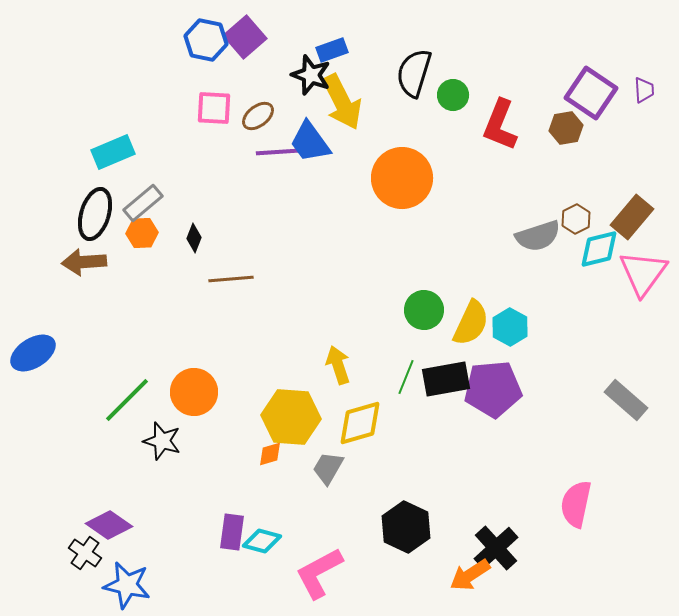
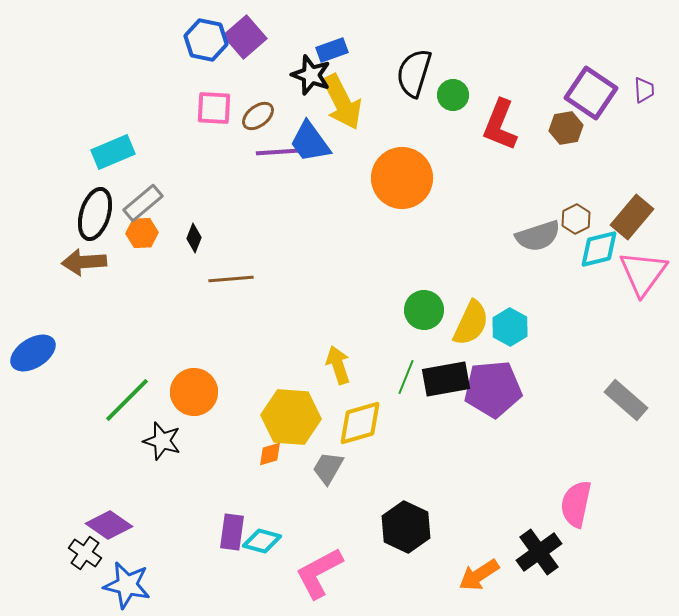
black cross at (496, 548): moved 43 px right, 4 px down; rotated 6 degrees clockwise
orange arrow at (470, 575): moved 9 px right
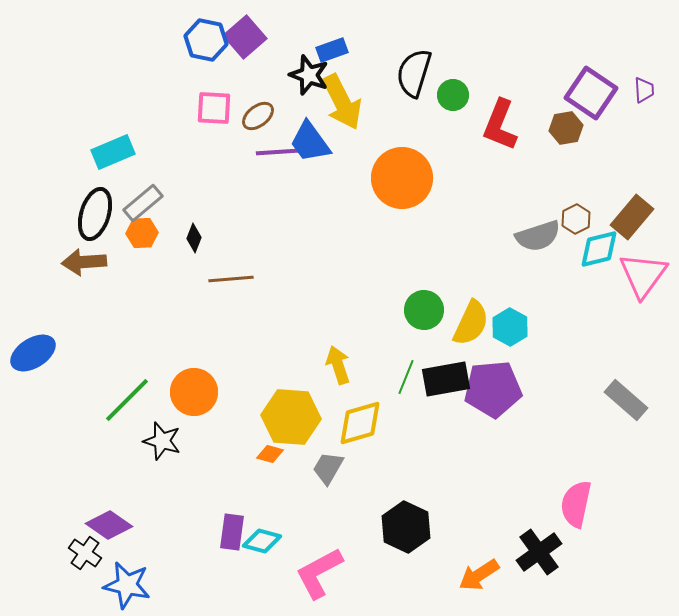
black star at (311, 75): moved 2 px left
pink triangle at (643, 273): moved 2 px down
orange diamond at (270, 454): rotated 32 degrees clockwise
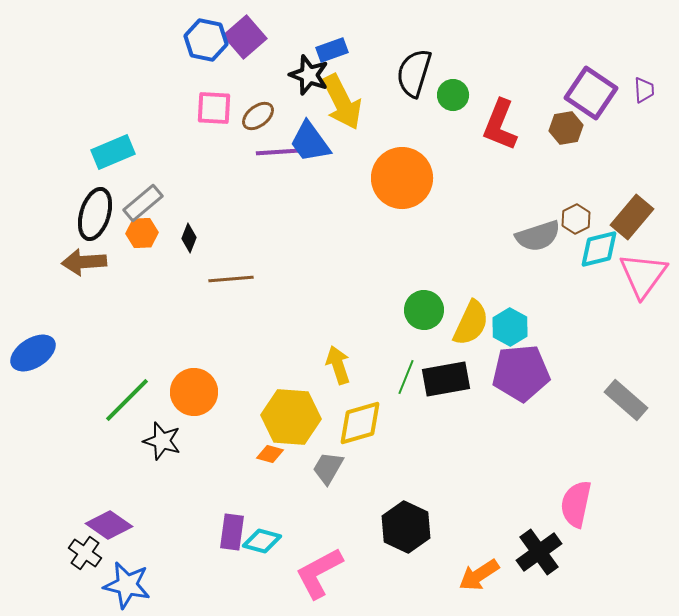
black diamond at (194, 238): moved 5 px left
purple pentagon at (493, 389): moved 28 px right, 16 px up
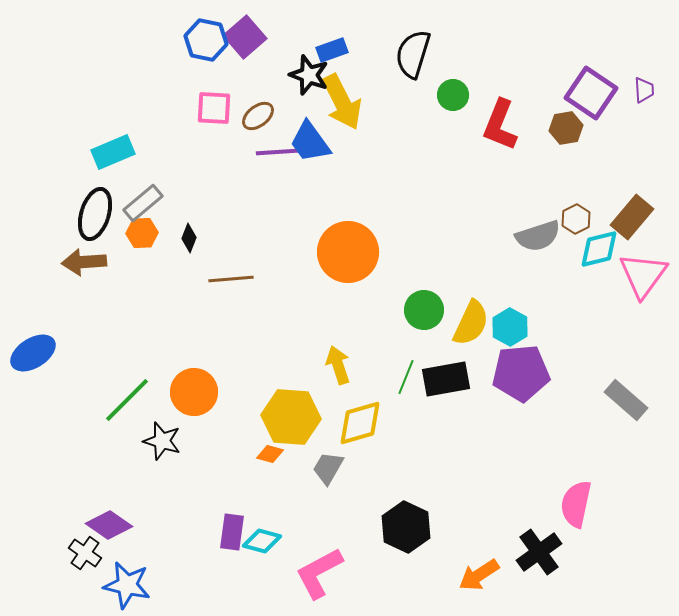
black semicircle at (414, 73): moved 1 px left, 19 px up
orange circle at (402, 178): moved 54 px left, 74 px down
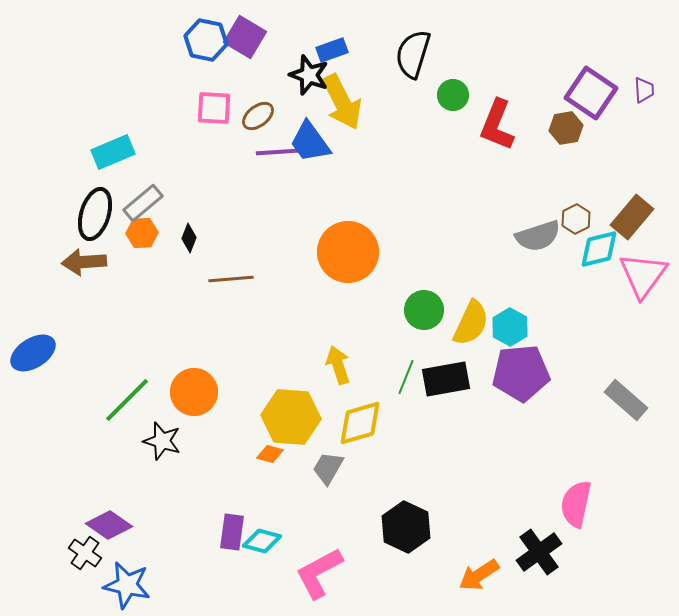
purple square at (245, 37): rotated 18 degrees counterclockwise
red L-shape at (500, 125): moved 3 px left
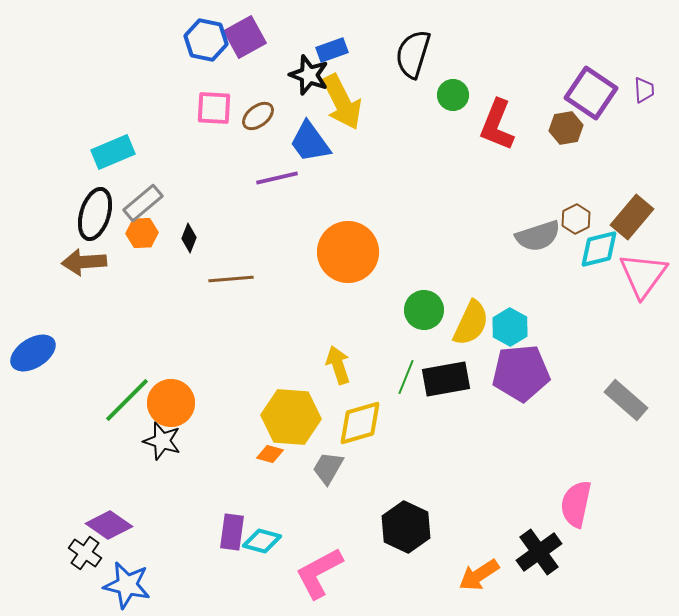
purple square at (245, 37): rotated 30 degrees clockwise
purple line at (277, 152): moved 26 px down; rotated 9 degrees counterclockwise
orange circle at (194, 392): moved 23 px left, 11 px down
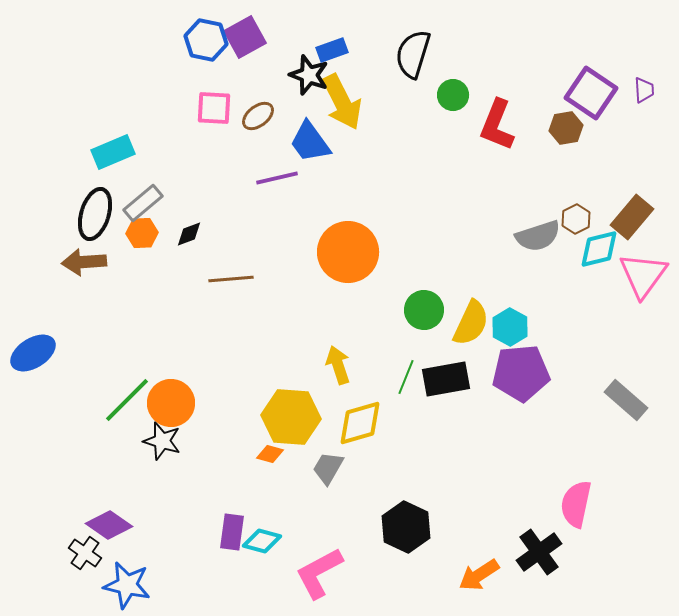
black diamond at (189, 238): moved 4 px up; rotated 48 degrees clockwise
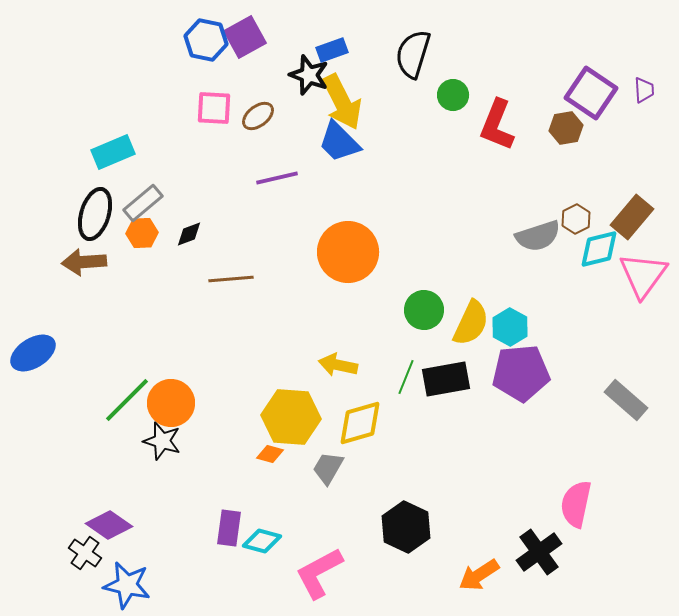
blue trapezoid at (310, 142): moved 29 px right; rotated 9 degrees counterclockwise
yellow arrow at (338, 365): rotated 60 degrees counterclockwise
purple rectangle at (232, 532): moved 3 px left, 4 px up
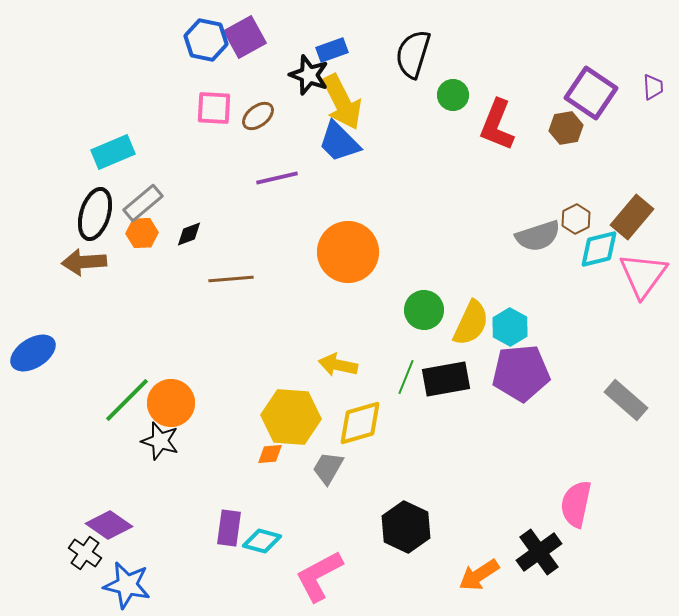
purple trapezoid at (644, 90): moved 9 px right, 3 px up
black star at (162, 441): moved 2 px left
orange diamond at (270, 454): rotated 20 degrees counterclockwise
pink L-shape at (319, 573): moved 3 px down
